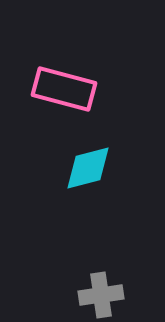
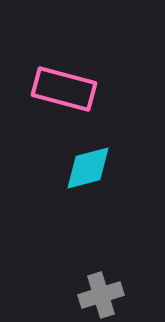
gray cross: rotated 9 degrees counterclockwise
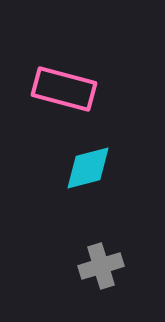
gray cross: moved 29 px up
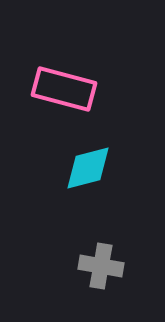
gray cross: rotated 27 degrees clockwise
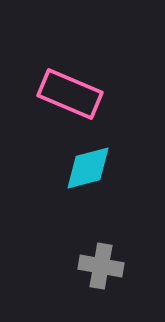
pink rectangle: moved 6 px right, 5 px down; rotated 8 degrees clockwise
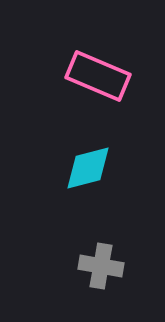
pink rectangle: moved 28 px right, 18 px up
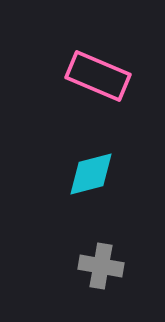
cyan diamond: moved 3 px right, 6 px down
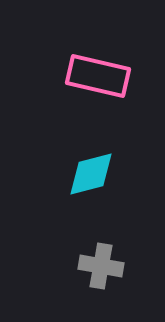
pink rectangle: rotated 10 degrees counterclockwise
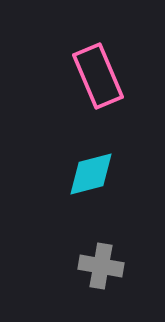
pink rectangle: rotated 54 degrees clockwise
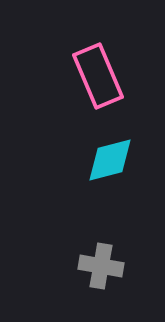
cyan diamond: moved 19 px right, 14 px up
